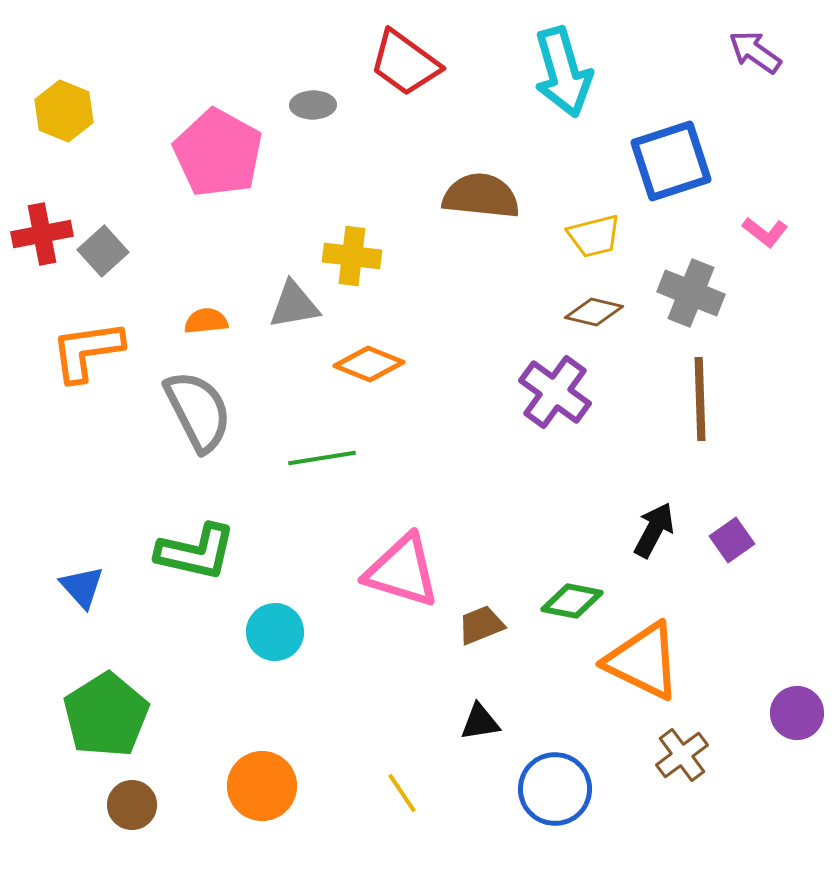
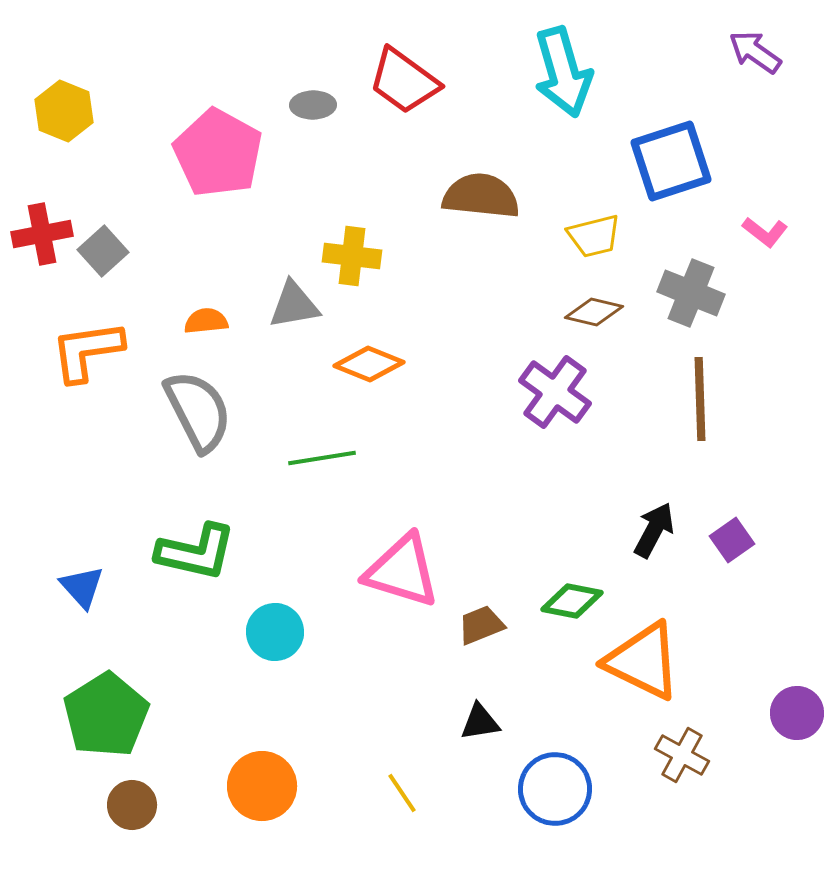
red trapezoid: moved 1 px left, 18 px down
brown cross: rotated 24 degrees counterclockwise
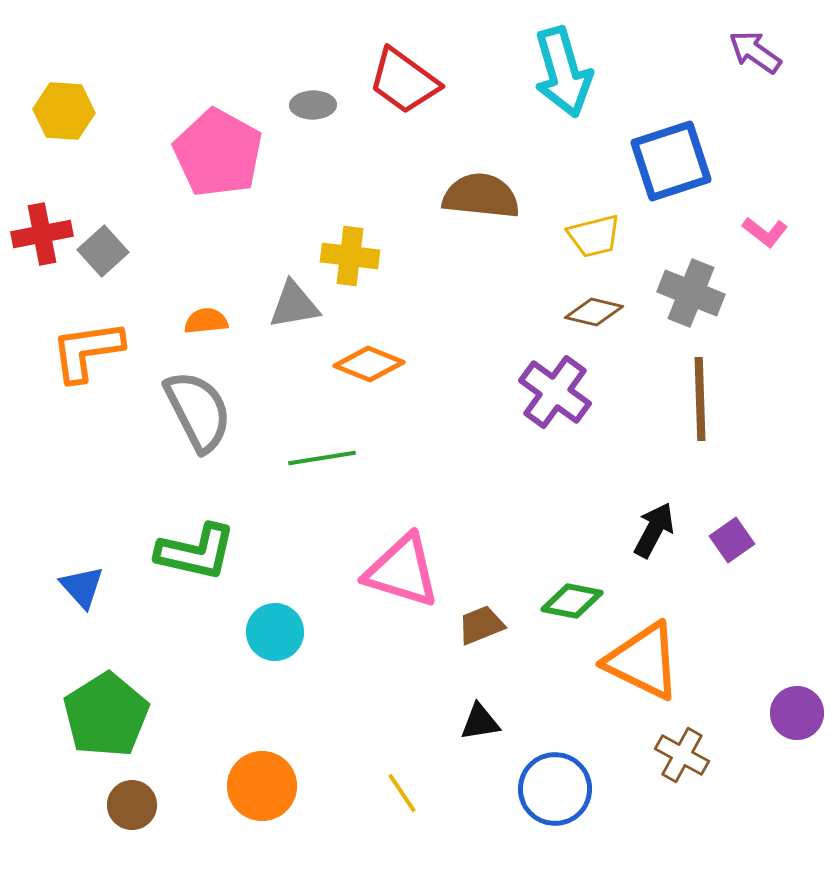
yellow hexagon: rotated 18 degrees counterclockwise
yellow cross: moved 2 px left
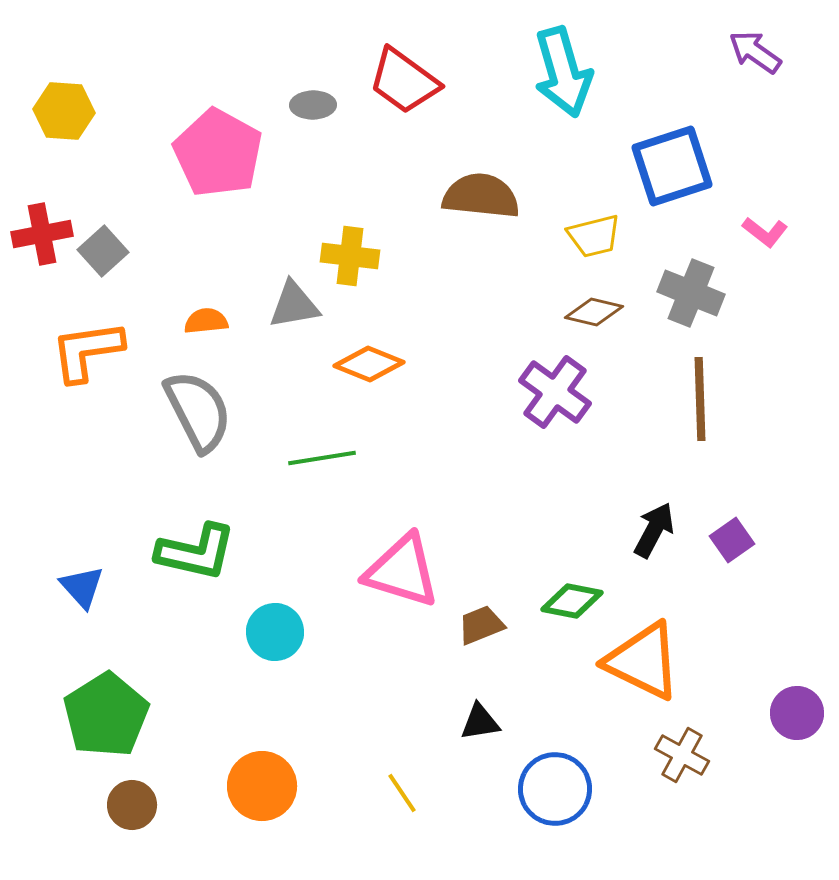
blue square: moved 1 px right, 5 px down
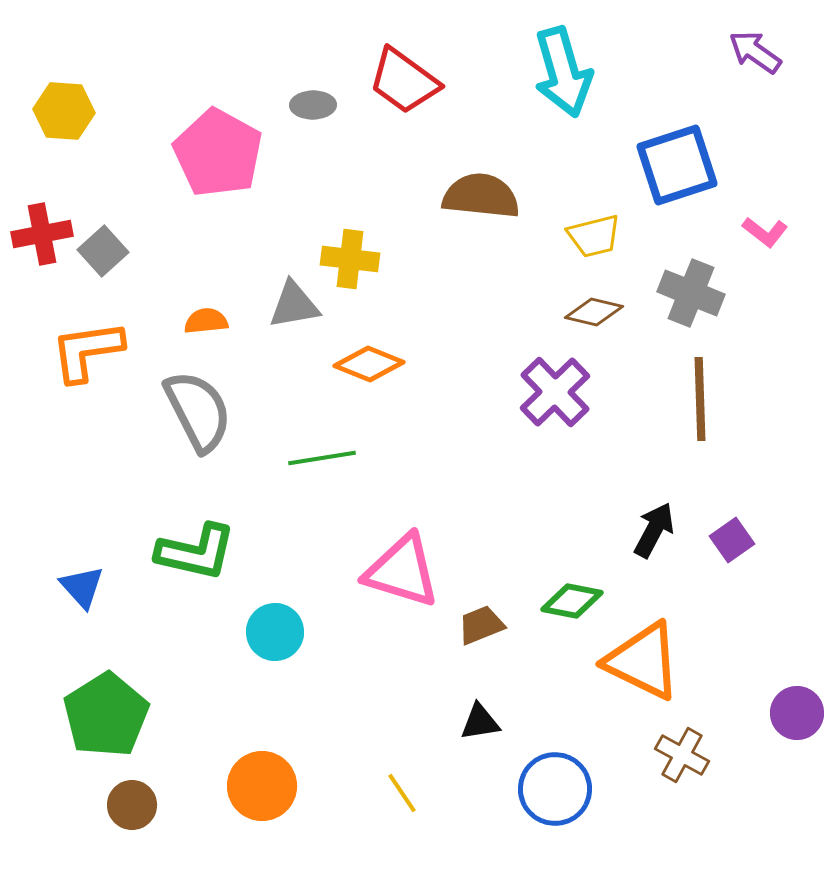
blue square: moved 5 px right, 1 px up
yellow cross: moved 3 px down
purple cross: rotated 10 degrees clockwise
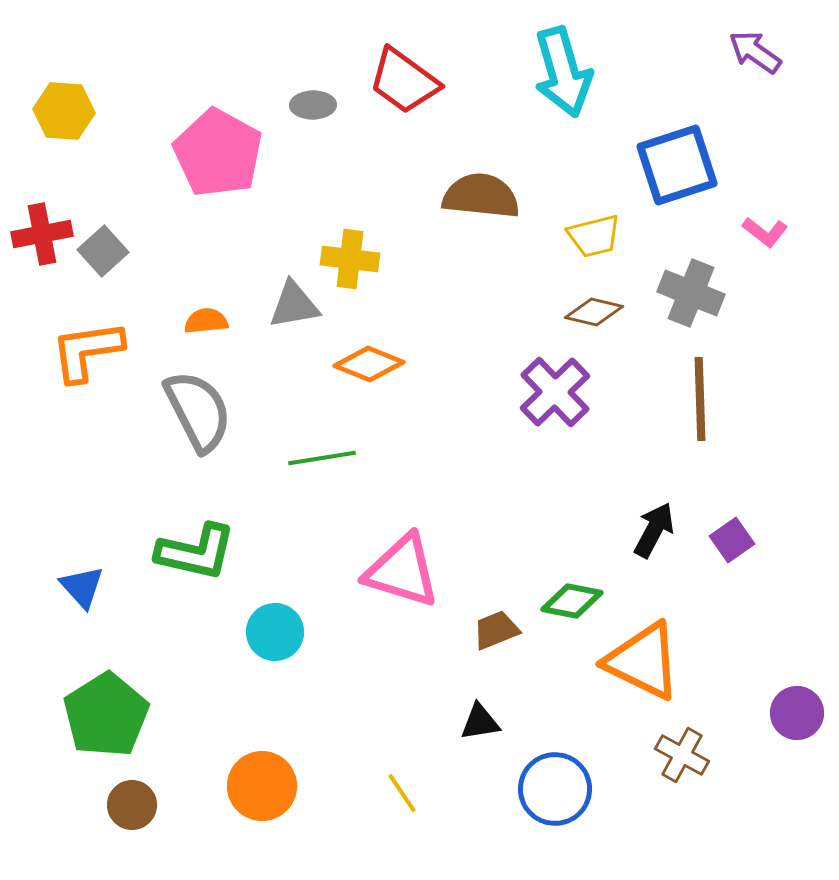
brown trapezoid: moved 15 px right, 5 px down
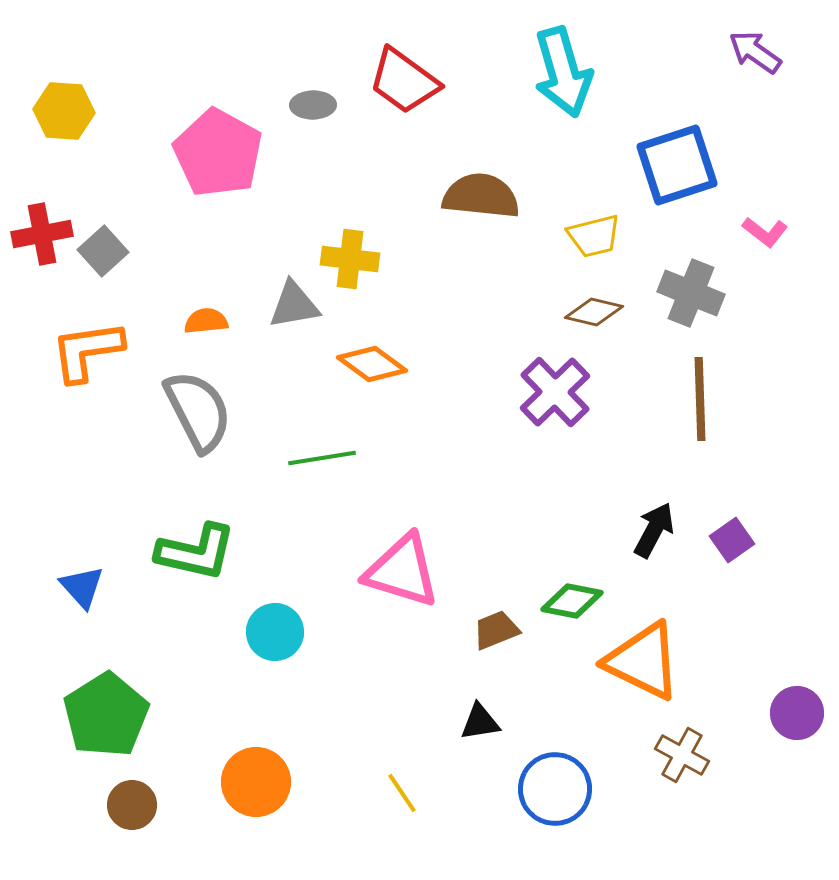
orange diamond: moved 3 px right; rotated 14 degrees clockwise
orange circle: moved 6 px left, 4 px up
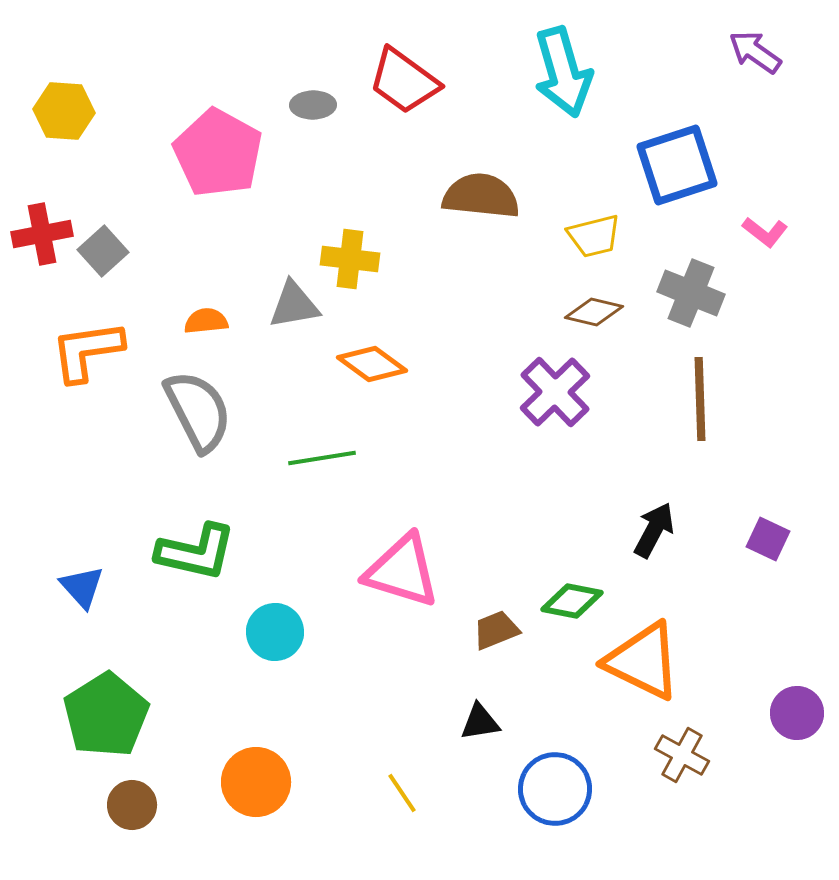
purple square: moved 36 px right, 1 px up; rotated 30 degrees counterclockwise
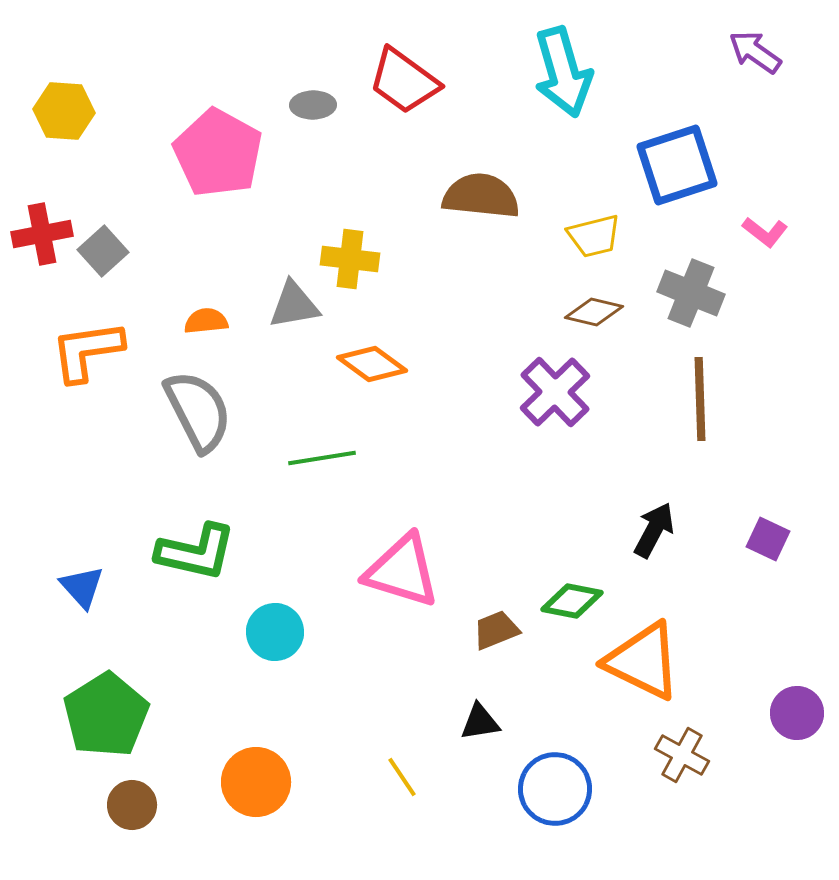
yellow line: moved 16 px up
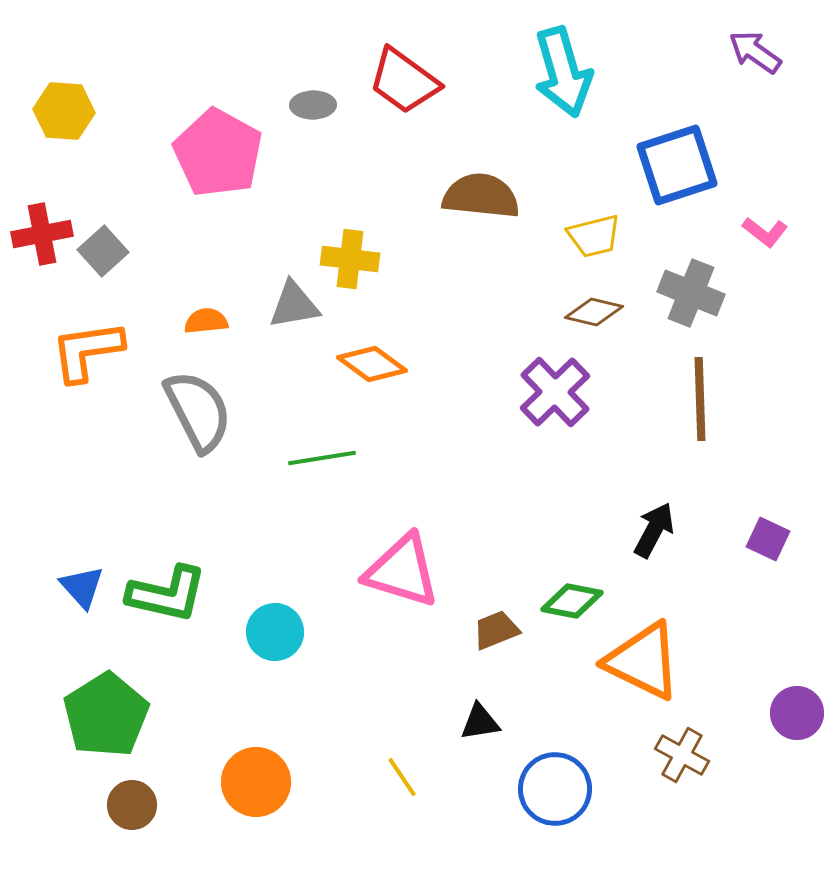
green L-shape: moved 29 px left, 42 px down
